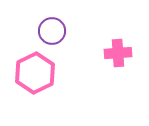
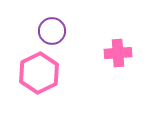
pink hexagon: moved 4 px right
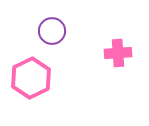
pink hexagon: moved 8 px left, 5 px down
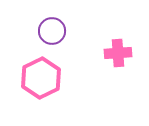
pink hexagon: moved 10 px right
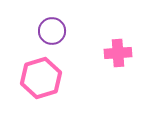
pink hexagon: rotated 9 degrees clockwise
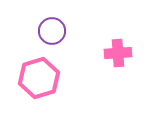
pink hexagon: moved 2 px left
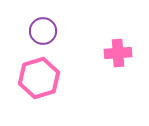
purple circle: moved 9 px left
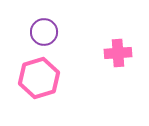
purple circle: moved 1 px right, 1 px down
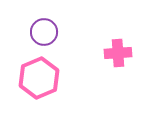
pink hexagon: rotated 6 degrees counterclockwise
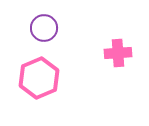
purple circle: moved 4 px up
